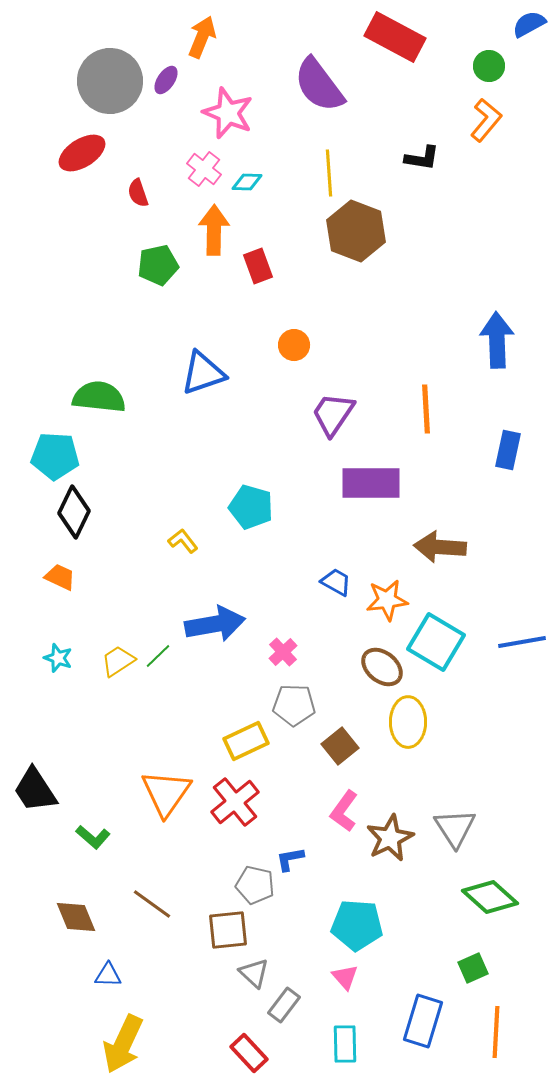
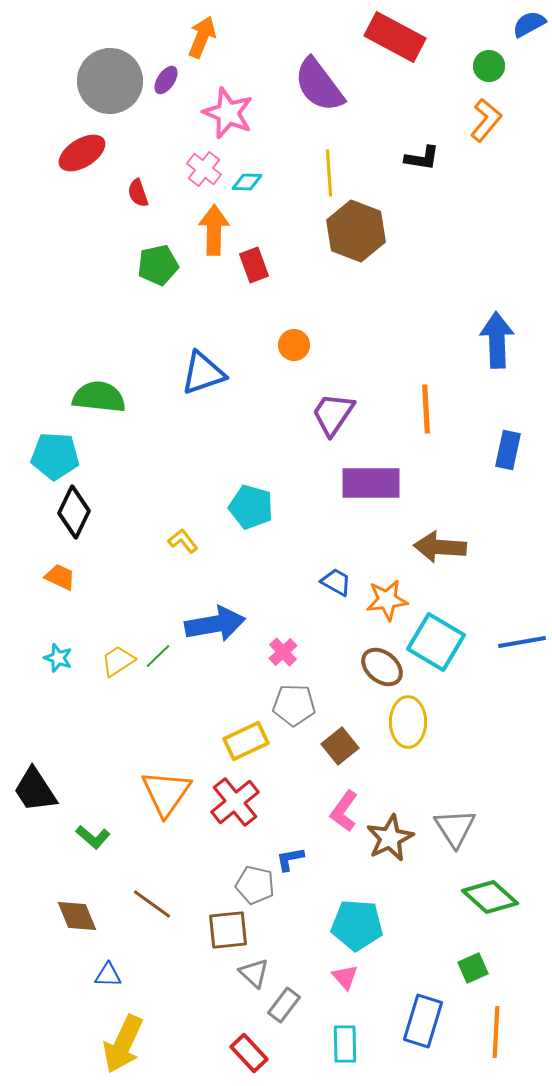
red rectangle at (258, 266): moved 4 px left, 1 px up
brown diamond at (76, 917): moved 1 px right, 1 px up
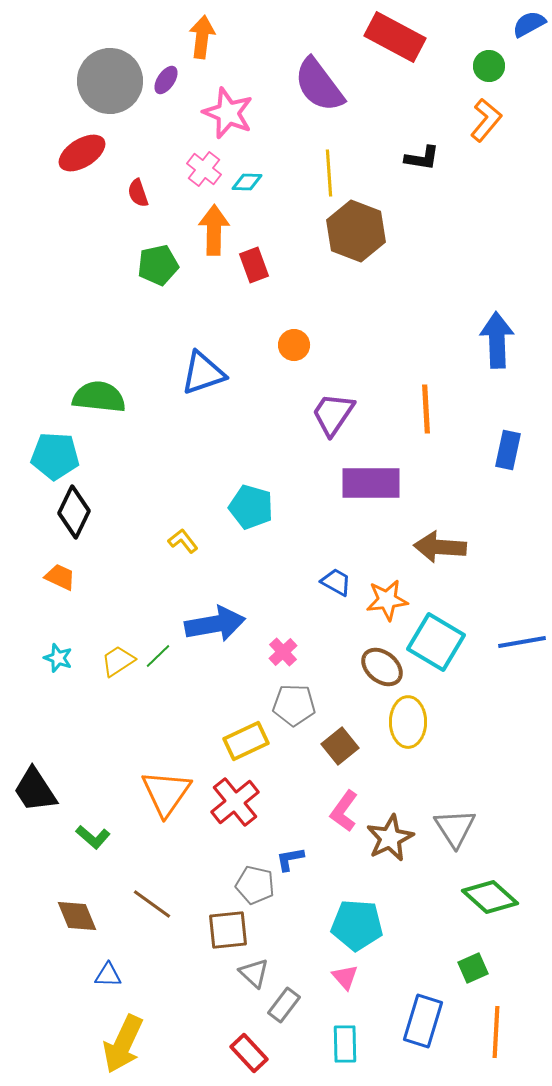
orange arrow at (202, 37): rotated 15 degrees counterclockwise
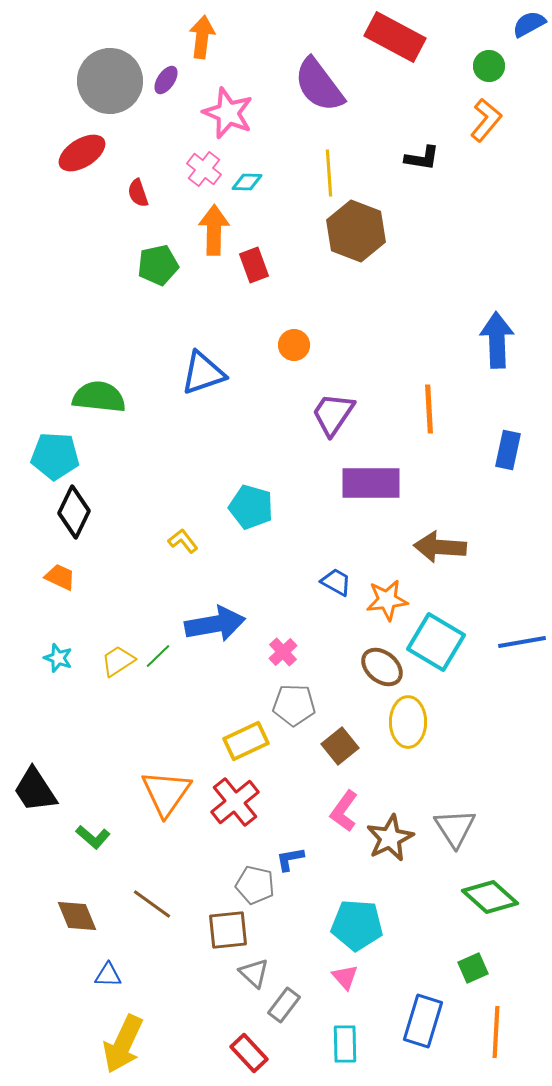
orange line at (426, 409): moved 3 px right
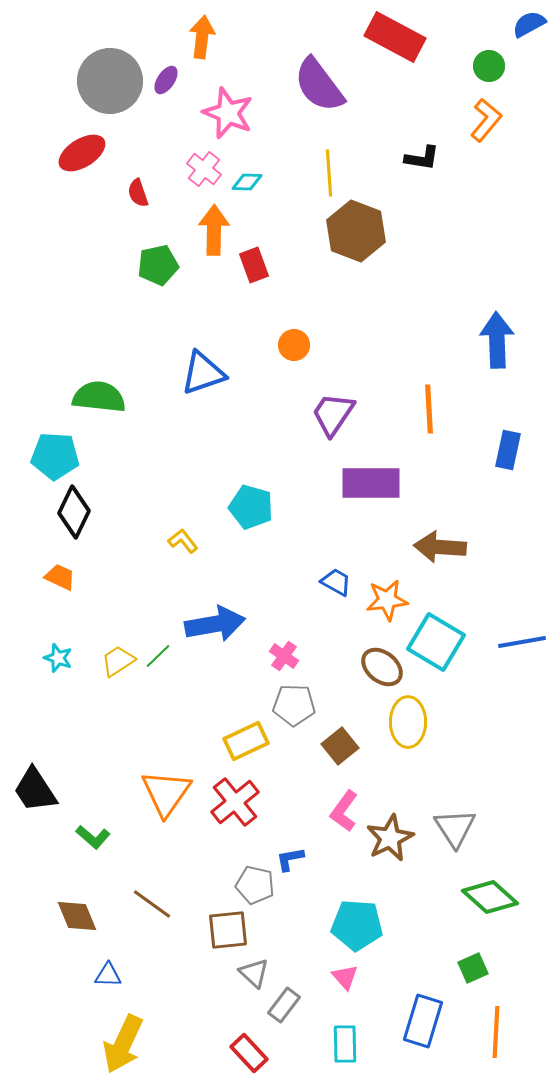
pink cross at (283, 652): moved 1 px right, 4 px down; rotated 12 degrees counterclockwise
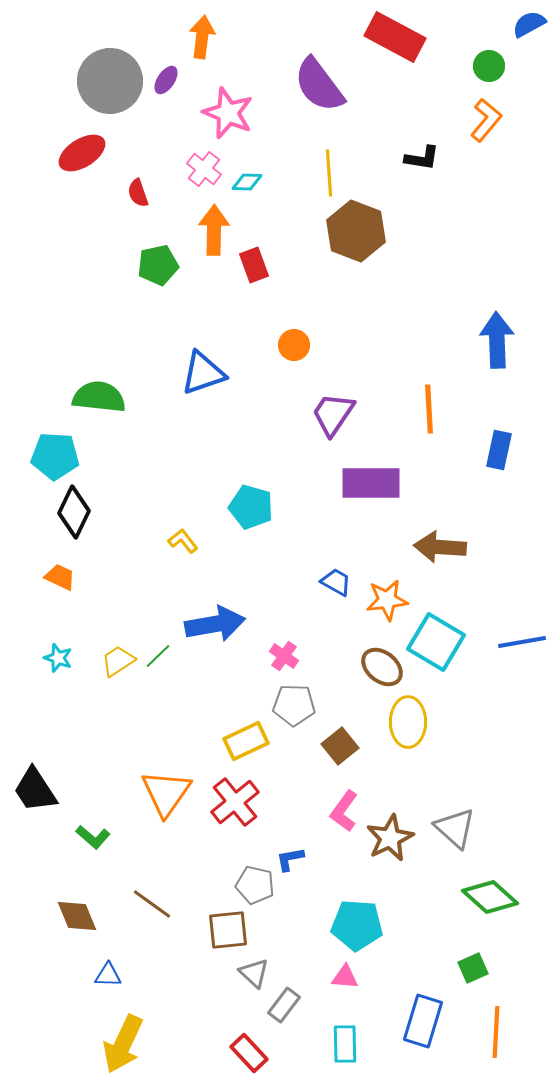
blue rectangle at (508, 450): moved 9 px left
gray triangle at (455, 828): rotated 15 degrees counterclockwise
pink triangle at (345, 977): rotated 44 degrees counterclockwise
